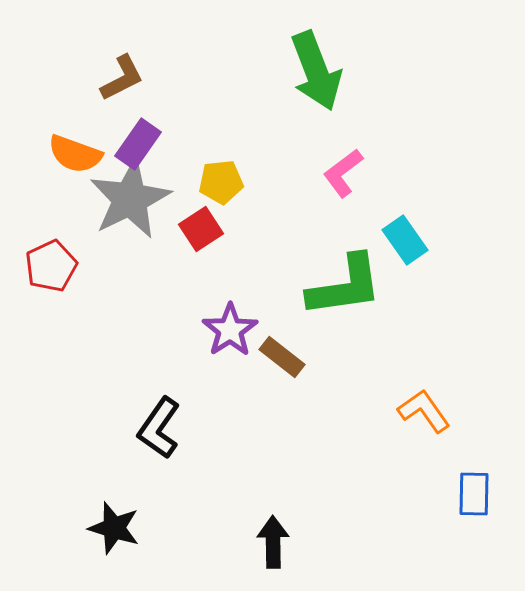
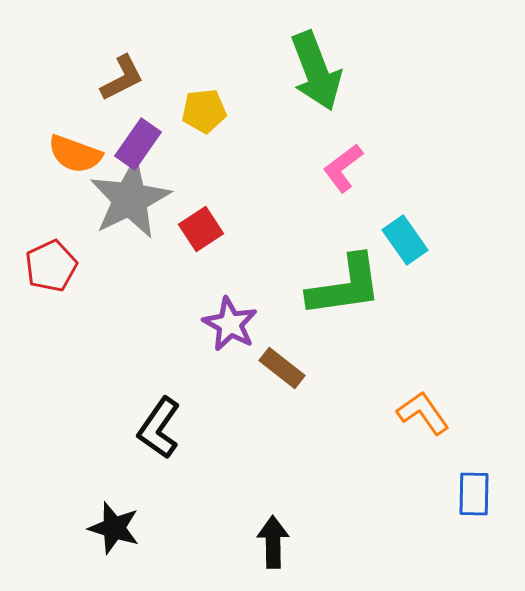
pink L-shape: moved 5 px up
yellow pentagon: moved 17 px left, 71 px up
purple star: moved 6 px up; rotated 10 degrees counterclockwise
brown rectangle: moved 11 px down
orange L-shape: moved 1 px left, 2 px down
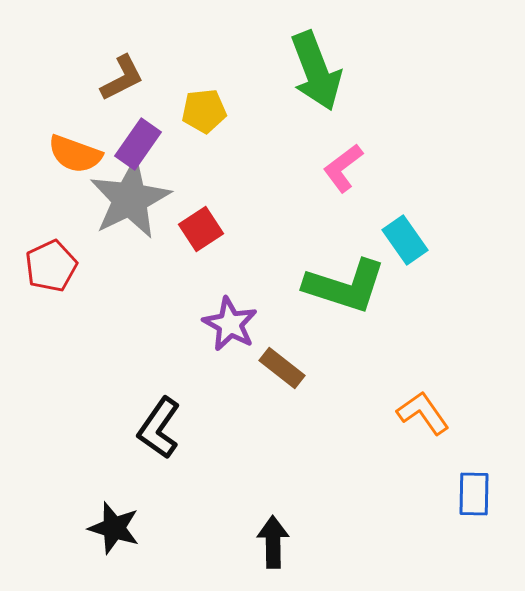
green L-shape: rotated 26 degrees clockwise
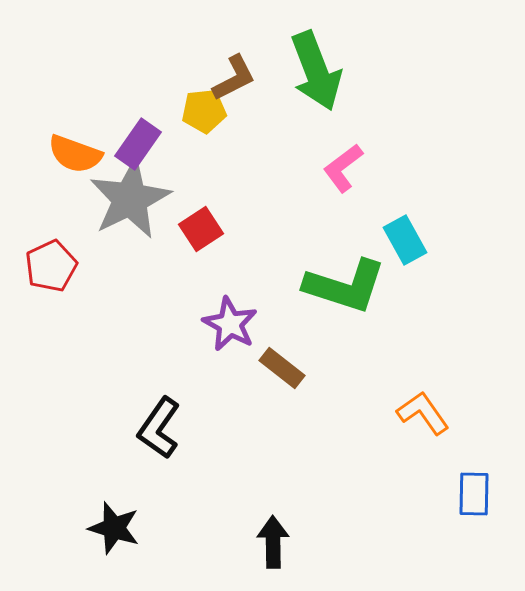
brown L-shape: moved 112 px right
cyan rectangle: rotated 6 degrees clockwise
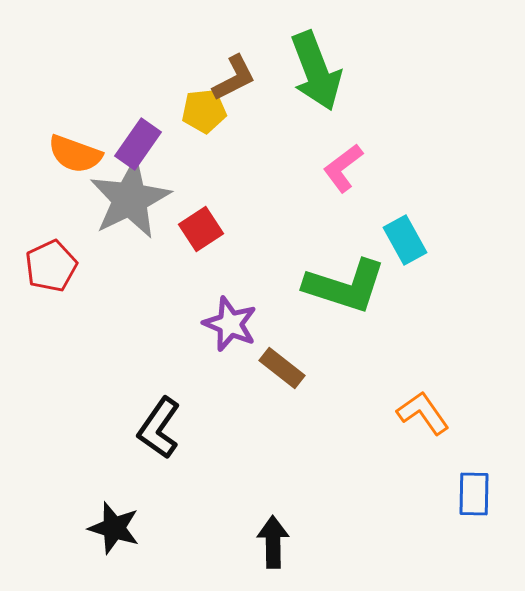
purple star: rotated 6 degrees counterclockwise
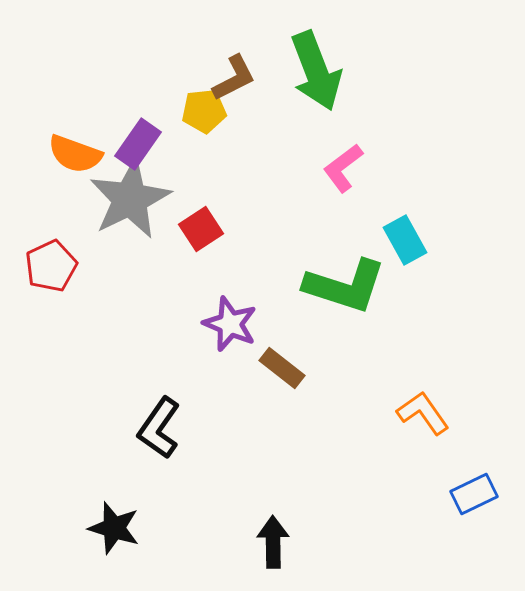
blue rectangle: rotated 63 degrees clockwise
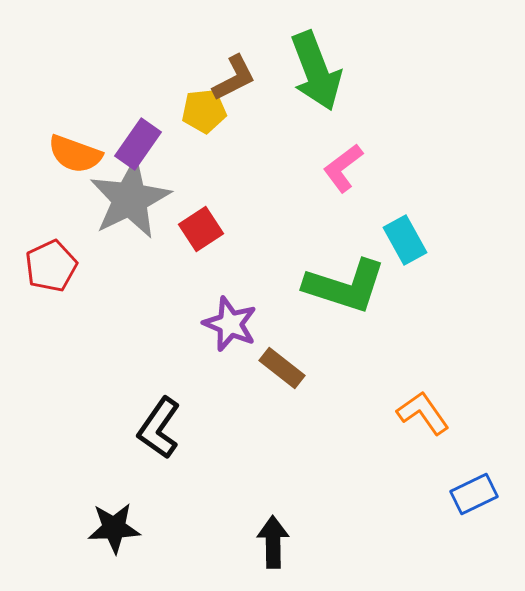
black star: rotated 20 degrees counterclockwise
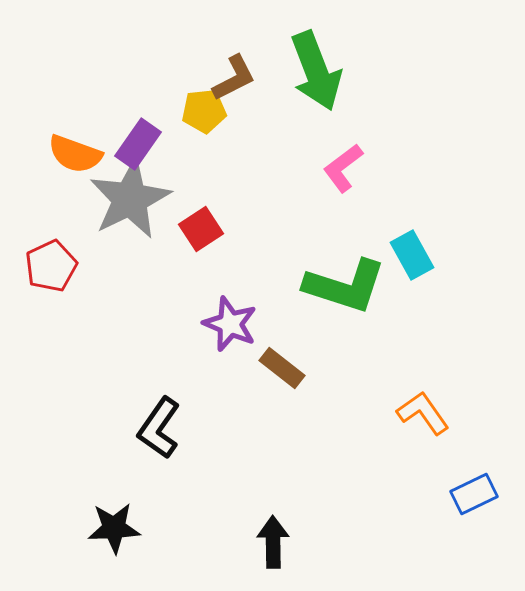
cyan rectangle: moved 7 px right, 15 px down
